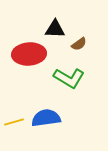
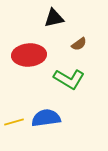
black triangle: moved 1 px left, 11 px up; rotated 15 degrees counterclockwise
red ellipse: moved 1 px down
green L-shape: moved 1 px down
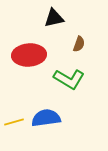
brown semicircle: rotated 35 degrees counterclockwise
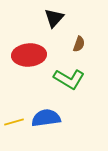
black triangle: rotated 35 degrees counterclockwise
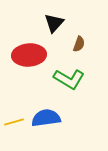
black triangle: moved 5 px down
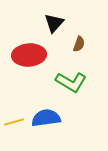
green L-shape: moved 2 px right, 3 px down
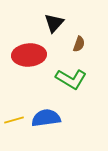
green L-shape: moved 3 px up
yellow line: moved 2 px up
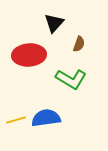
yellow line: moved 2 px right
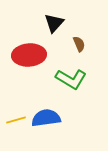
brown semicircle: rotated 42 degrees counterclockwise
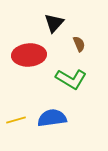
blue semicircle: moved 6 px right
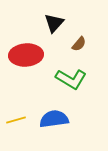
brown semicircle: rotated 63 degrees clockwise
red ellipse: moved 3 px left
blue semicircle: moved 2 px right, 1 px down
